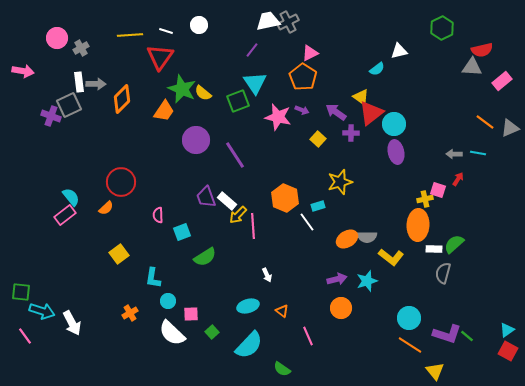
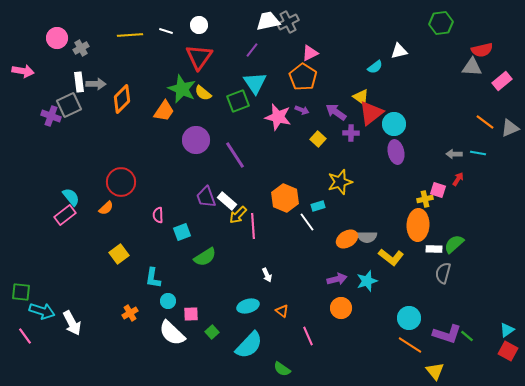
green hexagon at (442, 28): moved 1 px left, 5 px up; rotated 20 degrees clockwise
red triangle at (160, 57): moved 39 px right
cyan semicircle at (377, 69): moved 2 px left, 2 px up
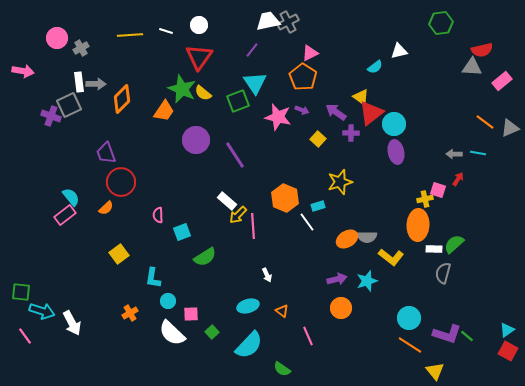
purple trapezoid at (206, 197): moved 100 px left, 44 px up
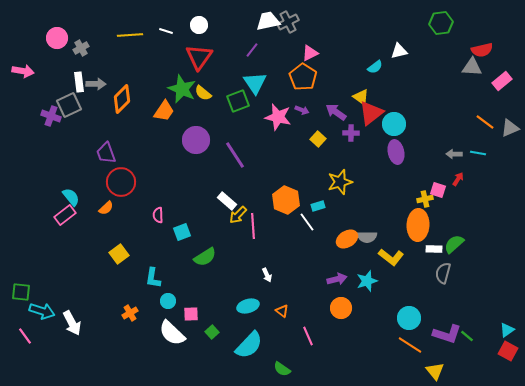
orange hexagon at (285, 198): moved 1 px right, 2 px down
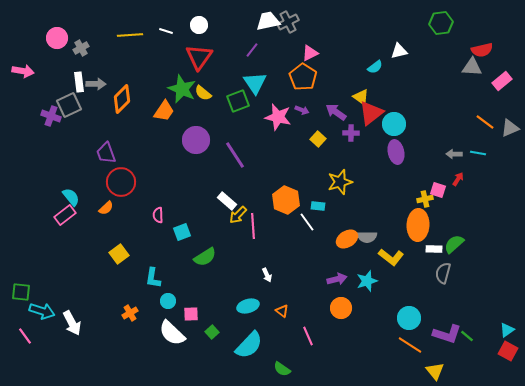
cyan rectangle at (318, 206): rotated 24 degrees clockwise
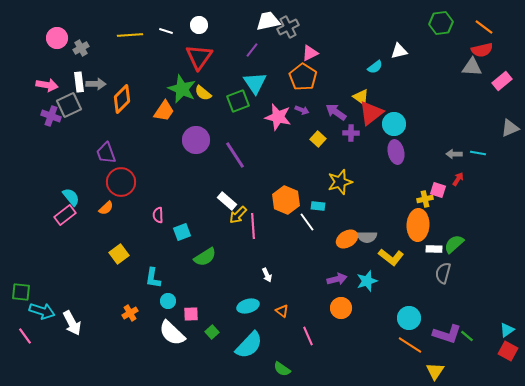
gray cross at (288, 22): moved 5 px down
pink arrow at (23, 71): moved 24 px right, 14 px down
orange line at (485, 122): moved 1 px left, 95 px up
yellow triangle at (435, 371): rotated 12 degrees clockwise
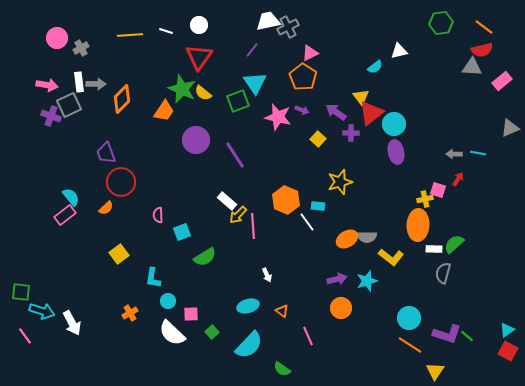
yellow triangle at (361, 97): rotated 18 degrees clockwise
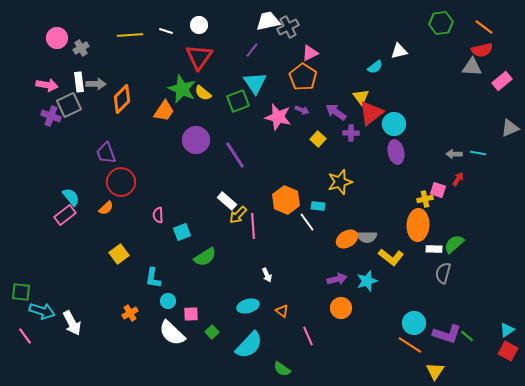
cyan circle at (409, 318): moved 5 px right, 5 px down
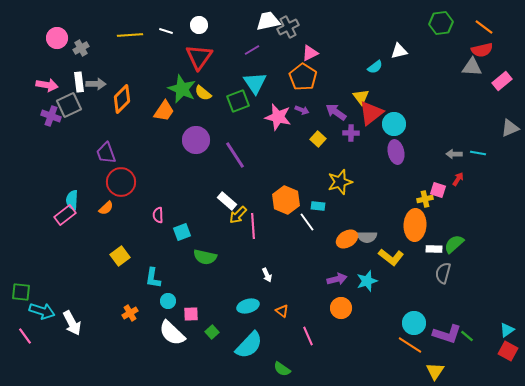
purple line at (252, 50): rotated 21 degrees clockwise
cyan semicircle at (71, 197): moved 1 px right, 3 px down; rotated 138 degrees counterclockwise
orange ellipse at (418, 225): moved 3 px left
yellow square at (119, 254): moved 1 px right, 2 px down
green semicircle at (205, 257): rotated 45 degrees clockwise
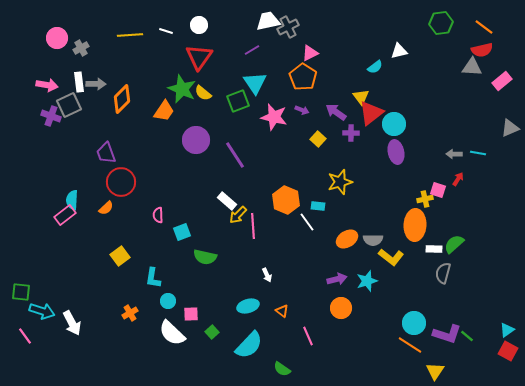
pink star at (278, 117): moved 4 px left
gray semicircle at (367, 237): moved 6 px right, 3 px down
